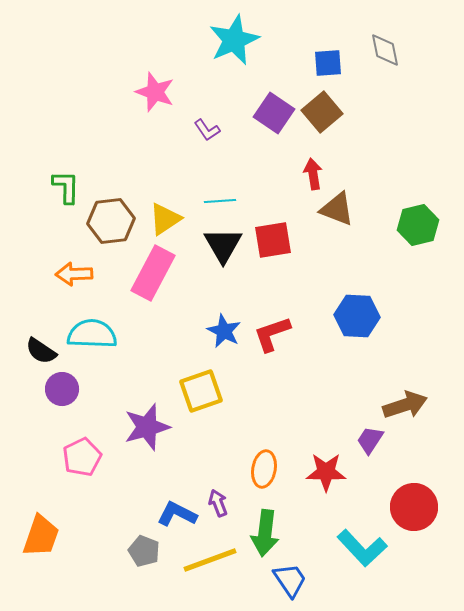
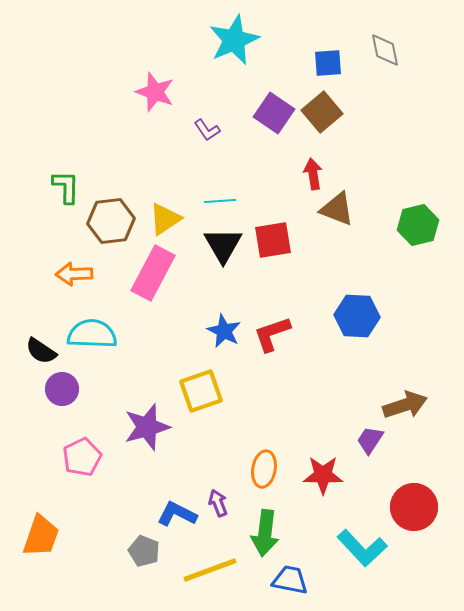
red star: moved 3 px left, 3 px down
yellow line: moved 10 px down
blue trapezoid: rotated 45 degrees counterclockwise
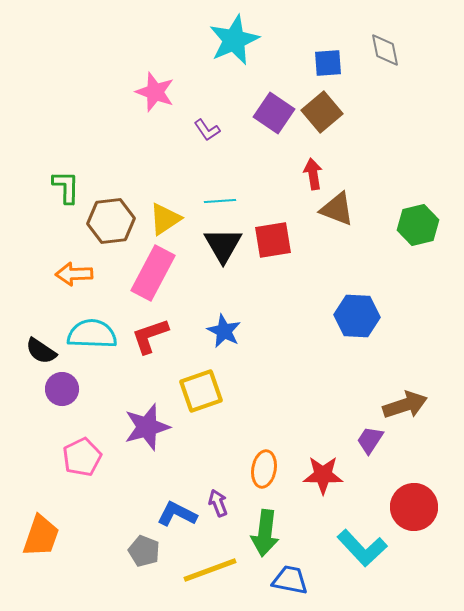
red L-shape: moved 122 px left, 2 px down
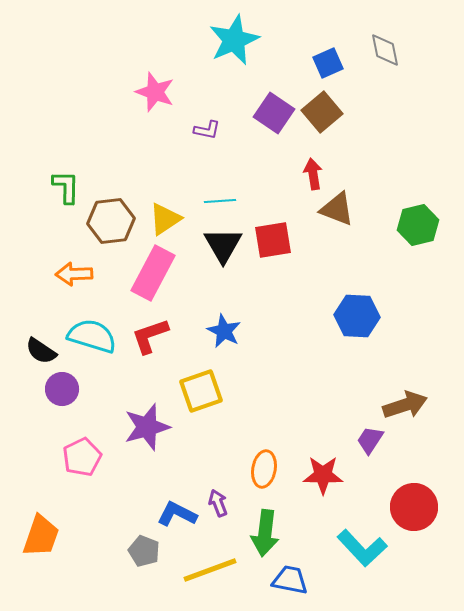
blue square: rotated 20 degrees counterclockwise
purple L-shape: rotated 44 degrees counterclockwise
cyan semicircle: moved 2 px down; rotated 15 degrees clockwise
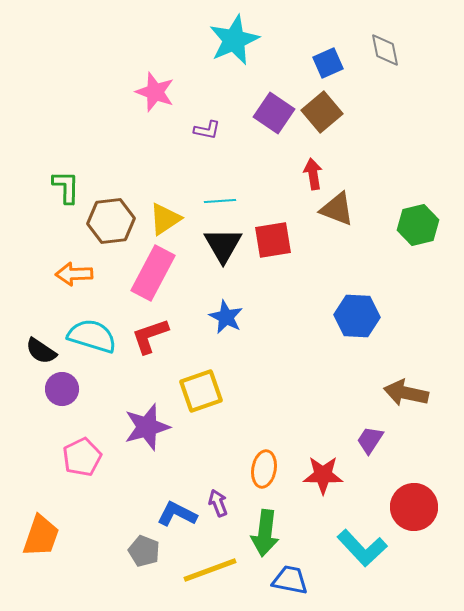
blue star: moved 2 px right, 14 px up
brown arrow: moved 1 px right, 12 px up; rotated 150 degrees counterclockwise
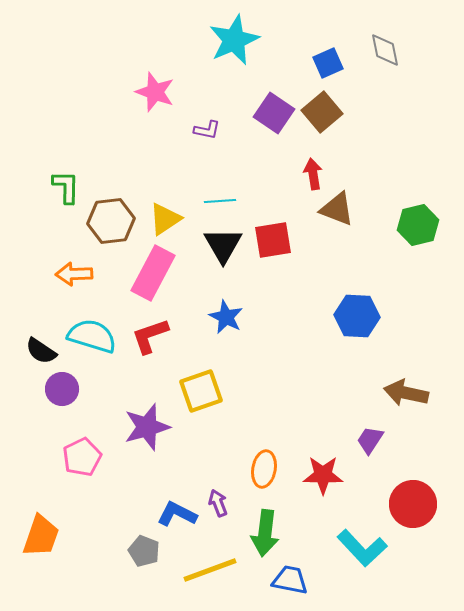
red circle: moved 1 px left, 3 px up
